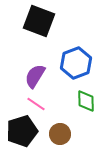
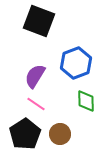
black pentagon: moved 3 px right, 3 px down; rotated 16 degrees counterclockwise
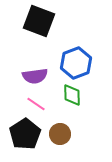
purple semicircle: rotated 130 degrees counterclockwise
green diamond: moved 14 px left, 6 px up
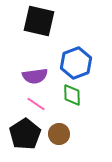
black square: rotated 8 degrees counterclockwise
brown circle: moved 1 px left
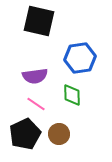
blue hexagon: moved 4 px right, 5 px up; rotated 12 degrees clockwise
black pentagon: rotated 8 degrees clockwise
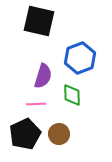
blue hexagon: rotated 12 degrees counterclockwise
purple semicircle: moved 8 px right; rotated 65 degrees counterclockwise
pink line: rotated 36 degrees counterclockwise
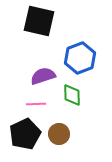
purple semicircle: rotated 125 degrees counterclockwise
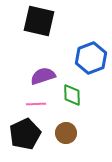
blue hexagon: moved 11 px right
brown circle: moved 7 px right, 1 px up
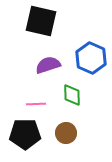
black square: moved 2 px right
blue hexagon: rotated 16 degrees counterclockwise
purple semicircle: moved 5 px right, 11 px up
black pentagon: rotated 24 degrees clockwise
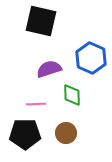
purple semicircle: moved 1 px right, 4 px down
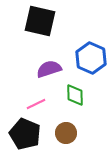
black square: moved 1 px left
green diamond: moved 3 px right
pink line: rotated 24 degrees counterclockwise
black pentagon: rotated 24 degrees clockwise
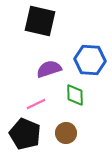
blue hexagon: moved 1 px left, 2 px down; rotated 20 degrees counterclockwise
